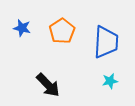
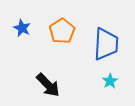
blue star: rotated 12 degrees clockwise
blue trapezoid: moved 2 px down
cyan star: rotated 21 degrees counterclockwise
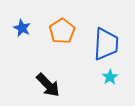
cyan star: moved 4 px up
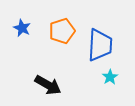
orange pentagon: rotated 15 degrees clockwise
blue trapezoid: moved 6 px left, 1 px down
black arrow: rotated 16 degrees counterclockwise
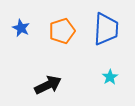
blue star: moved 1 px left
blue trapezoid: moved 6 px right, 16 px up
black arrow: rotated 56 degrees counterclockwise
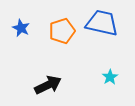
blue trapezoid: moved 4 px left, 6 px up; rotated 80 degrees counterclockwise
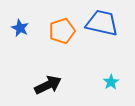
blue star: moved 1 px left
cyan star: moved 1 px right, 5 px down
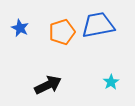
blue trapezoid: moved 4 px left, 2 px down; rotated 24 degrees counterclockwise
orange pentagon: moved 1 px down
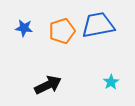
blue star: moved 4 px right; rotated 18 degrees counterclockwise
orange pentagon: moved 1 px up
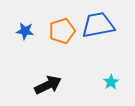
blue star: moved 1 px right, 3 px down
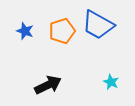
blue trapezoid: rotated 140 degrees counterclockwise
blue star: rotated 12 degrees clockwise
cyan star: rotated 14 degrees counterclockwise
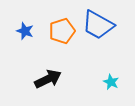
black arrow: moved 6 px up
